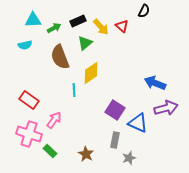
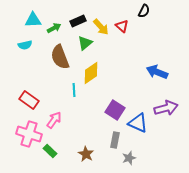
blue arrow: moved 2 px right, 11 px up
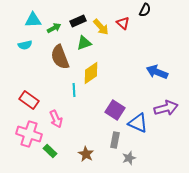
black semicircle: moved 1 px right, 1 px up
red triangle: moved 1 px right, 3 px up
green triangle: moved 1 px left; rotated 21 degrees clockwise
pink arrow: moved 2 px right, 1 px up; rotated 120 degrees clockwise
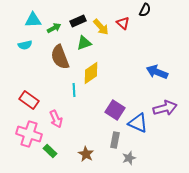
purple arrow: moved 1 px left
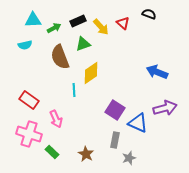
black semicircle: moved 4 px right, 4 px down; rotated 96 degrees counterclockwise
green triangle: moved 1 px left, 1 px down
green rectangle: moved 2 px right, 1 px down
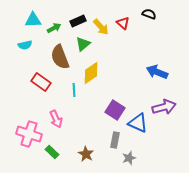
green triangle: rotated 21 degrees counterclockwise
red rectangle: moved 12 px right, 18 px up
purple arrow: moved 1 px left, 1 px up
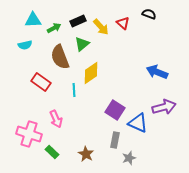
green triangle: moved 1 px left
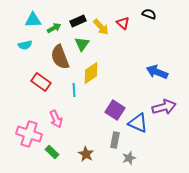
green triangle: rotated 14 degrees counterclockwise
